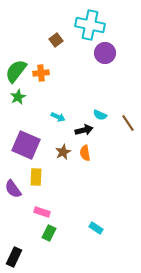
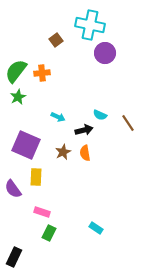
orange cross: moved 1 px right
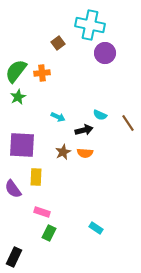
brown square: moved 2 px right, 3 px down
purple square: moved 4 px left; rotated 20 degrees counterclockwise
orange semicircle: rotated 77 degrees counterclockwise
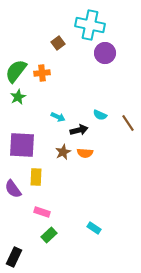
black arrow: moved 5 px left
cyan rectangle: moved 2 px left
green rectangle: moved 2 px down; rotated 21 degrees clockwise
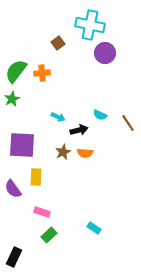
green star: moved 6 px left, 2 px down
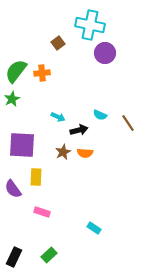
green rectangle: moved 20 px down
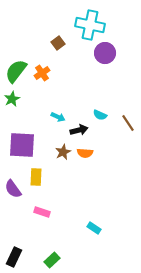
orange cross: rotated 28 degrees counterclockwise
green rectangle: moved 3 px right, 5 px down
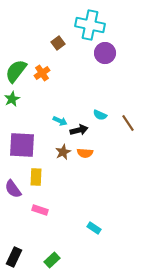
cyan arrow: moved 2 px right, 4 px down
pink rectangle: moved 2 px left, 2 px up
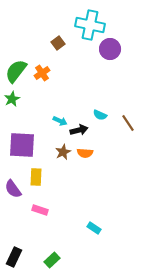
purple circle: moved 5 px right, 4 px up
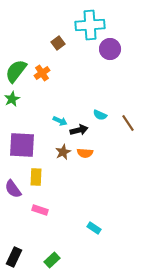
cyan cross: rotated 16 degrees counterclockwise
